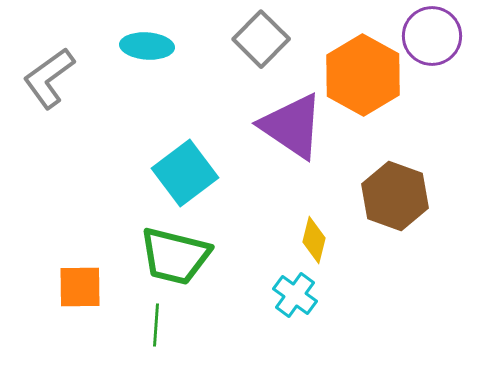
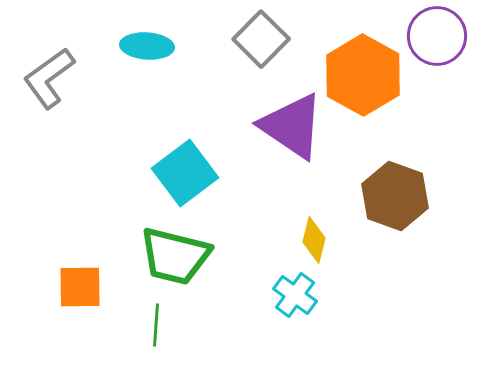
purple circle: moved 5 px right
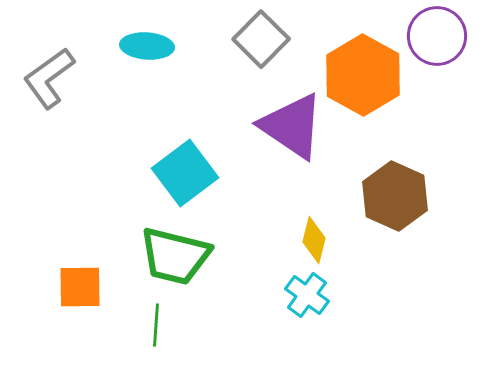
brown hexagon: rotated 4 degrees clockwise
cyan cross: moved 12 px right
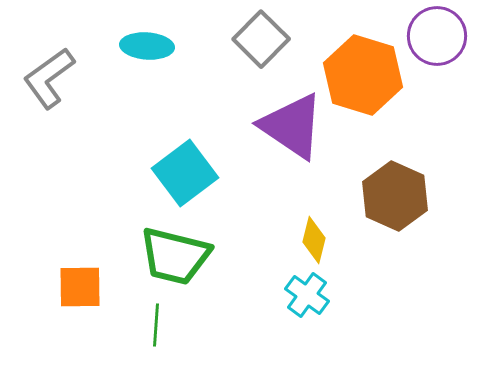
orange hexagon: rotated 12 degrees counterclockwise
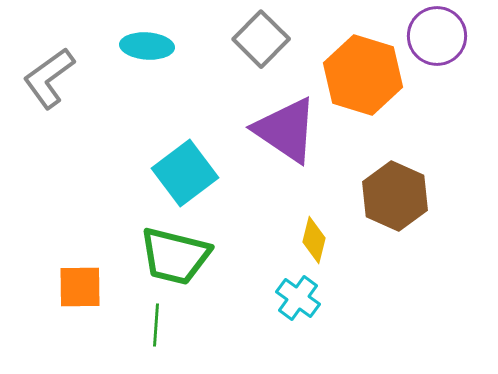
purple triangle: moved 6 px left, 4 px down
cyan cross: moved 9 px left, 3 px down
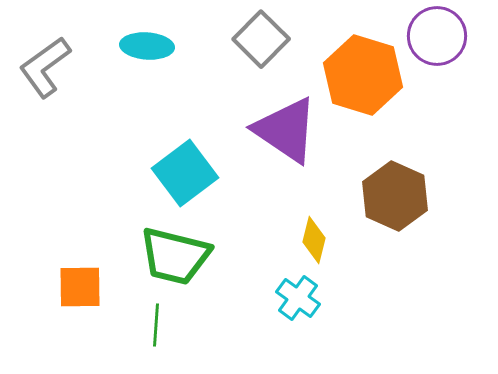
gray L-shape: moved 4 px left, 11 px up
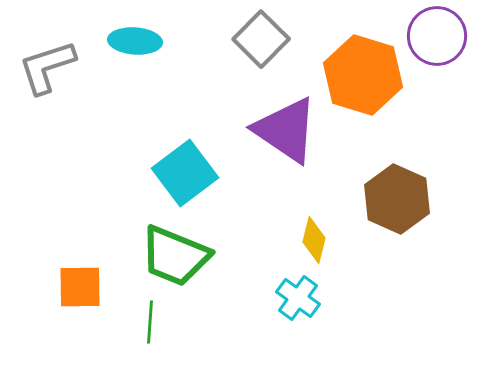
cyan ellipse: moved 12 px left, 5 px up
gray L-shape: moved 2 px right; rotated 18 degrees clockwise
brown hexagon: moved 2 px right, 3 px down
green trapezoid: rotated 8 degrees clockwise
green line: moved 6 px left, 3 px up
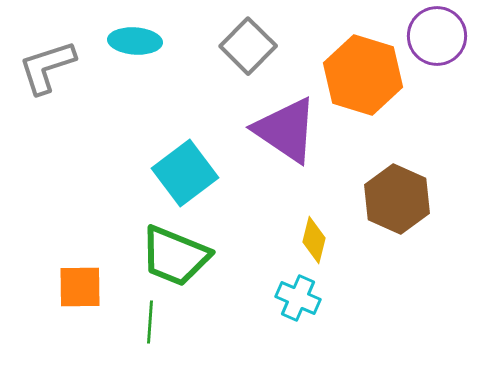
gray square: moved 13 px left, 7 px down
cyan cross: rotated 12 degrees counterclockwise
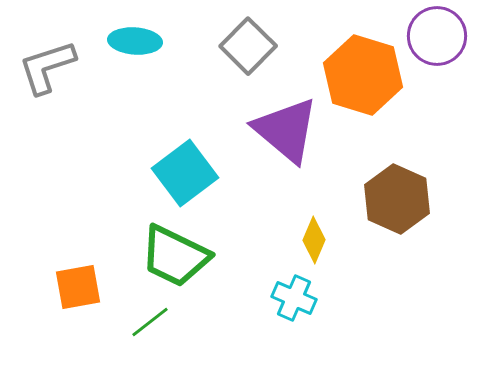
purple triangle: rotated 6 degrees clockwise
yellow diamond: rotated 9 degrees clockwise
green trapezoid: rotated 4 degrees clockwise
orange square: moved 2 px left; rotated 9 degrees counterclockwise
cyan cross: moved 4 px left
green line: rotated 48 degrees clockwise
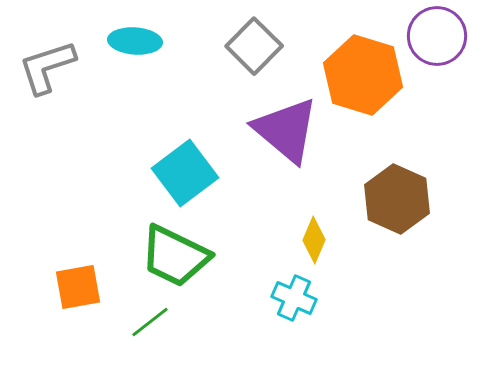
gray square: moved 6 px right
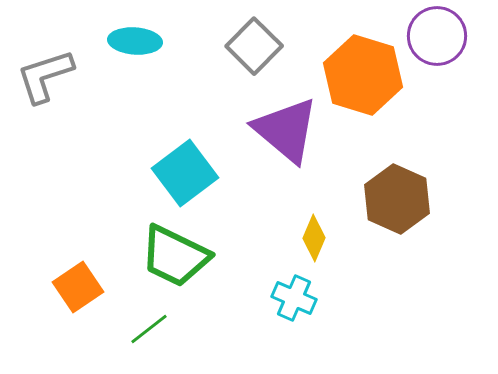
gray L-shape: moved 2 px left, 9 px down
yellow diamond: moved 2 px up
orange square: rotated 24 degrees counterclockwise
green line: moved 1 px left, 7 px down
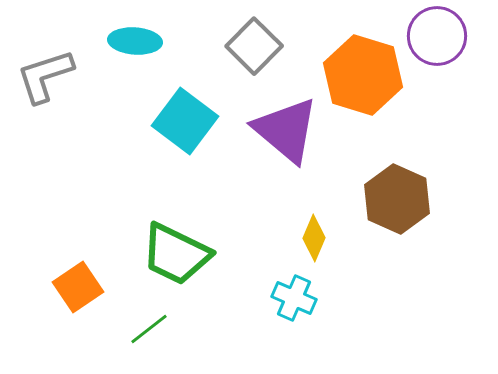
cyan square: moved 52 px up; rotated 16 degrees counterclockwise
green trapezoid: moved 1 px right, 2 px up
